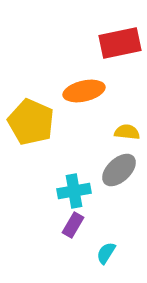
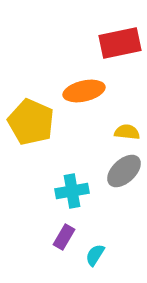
gray ellipse: moved 5 px right, 1 px down
cyan cross: moved 2 px left
purple rectangle: moved 9 px left, 12 px down
cyan semicircle: moved 11 px left, 2 px down
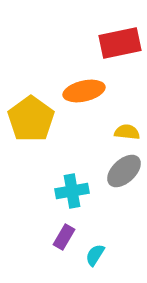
yellow pentagon: moved 3 px up; rotated 12 degrees clockwise
